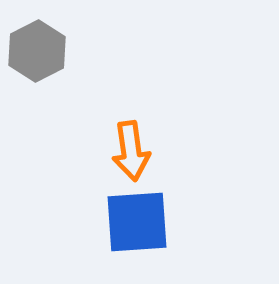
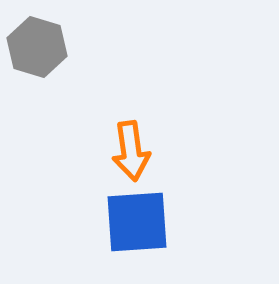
gray hexagon: moved 4 px up; rotated 16 degrees counterclockwise
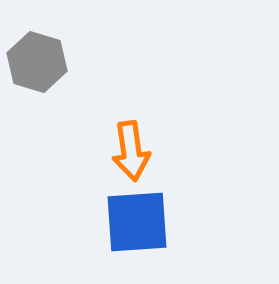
gray hexagon: moved 15 px down
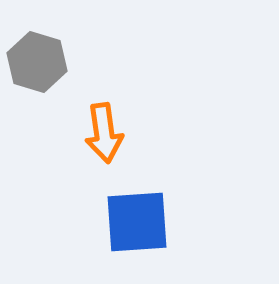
orange arrow: moved 27 px left, 18 px up
